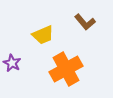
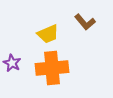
yellow trapezoid: moved 5 px right, 1 px up
orange cross: moved 14 px left, 1 px up; rotated 24 degrees clockwise
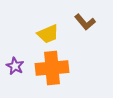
purple star: moved 3 px right, 3 px down
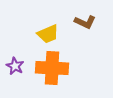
brown L-shape: rotated 25 degrees counterclockwise
orange cross: rotated 8 degrees clockwise
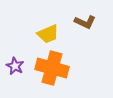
orange cross: rotated 12 degrees clockwise
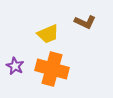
orange cross: moved 1 px down
